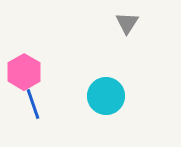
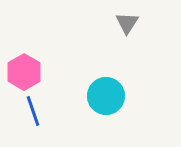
blue line: moved 7 px down
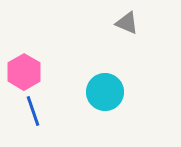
gray triangle: rotated 40 degrees counterclockwise
cyan circle: moved 1 px left, 4 px up
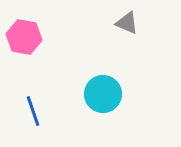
pink hexagon: moved 35 px up; rotated 20 degrees counterclockwise
cyan circle: moved 2 px left, 2 px down
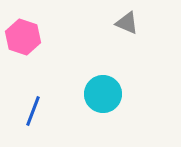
pink hexagon: moved 1 px left; rotated 8 degrees clockwise
blue line: rotated 40 degrees clockwise
